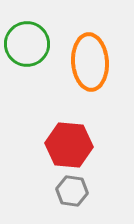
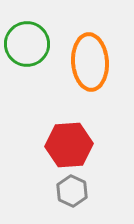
red hexagon: rotated 9 degrees counterclockwise
gray hexagon: rotated 16 degrees clockwise
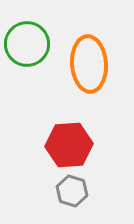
orange ellipse: moved 1 px left, 2 px down
gray hexagon: rotated 8 degrees counterclockwise
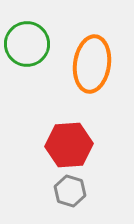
orange ellipse: moved 3 px right; rotated 12 degrees clockwise
gray hexagon: moved 2 px left
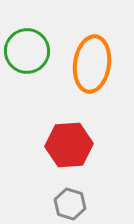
green circle: moved 7 px down
gray hexagon: moved 13 px down
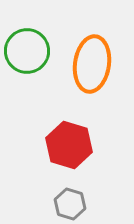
red hexagon: rotated 21 degrees clockwise
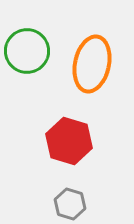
orange ellipse: rotated 4 degrees clockwise
red hexagon: moved 4 px up
